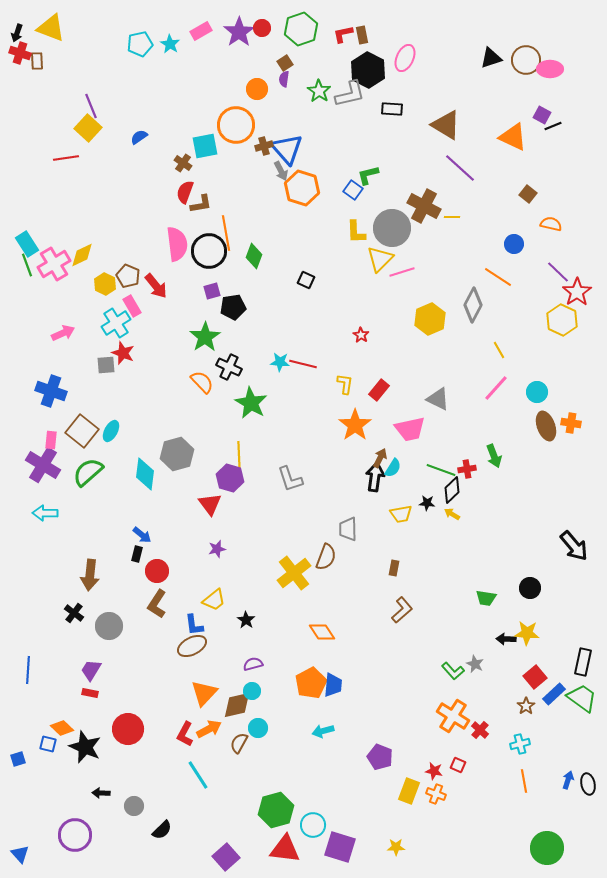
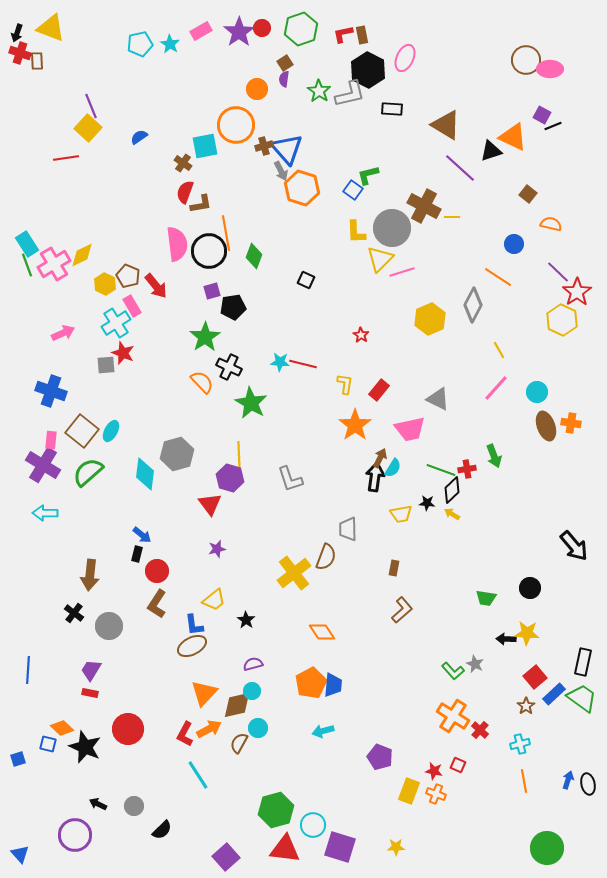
black triangle at (491, 58): moved 93 px down
black arrow at (101, 793): moved 3 px left, 11 px down; rotated 24 degrees clockwise
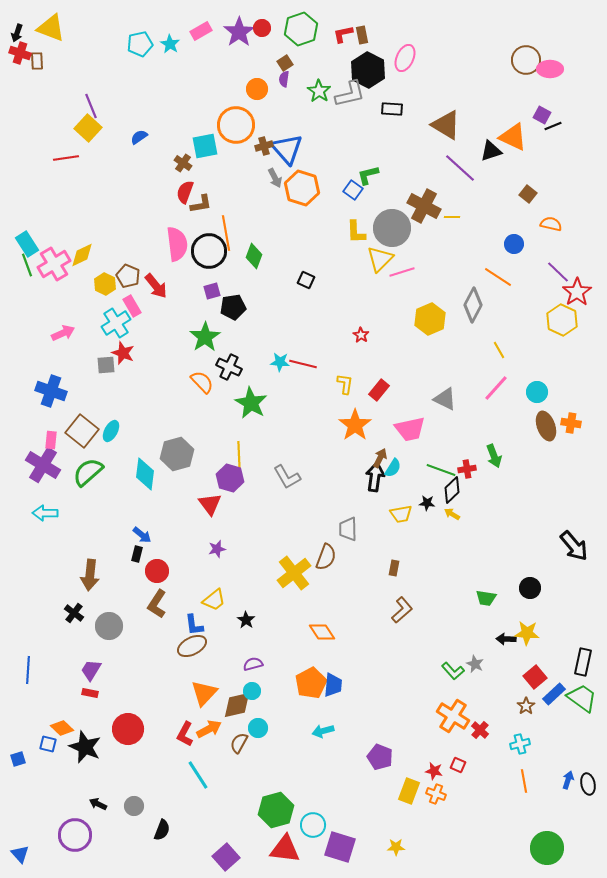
gray arrow at (281, 171): moved 6 px left, 7 px down
gray triangle at (438, 399): moved 7 px right
gray L-shape at (290, 479): moved 3 px left, 2 px up; rotated 12 degrees counterclockwise
black semicircle at (162, 830): rotated 25 degrees counterclockwise
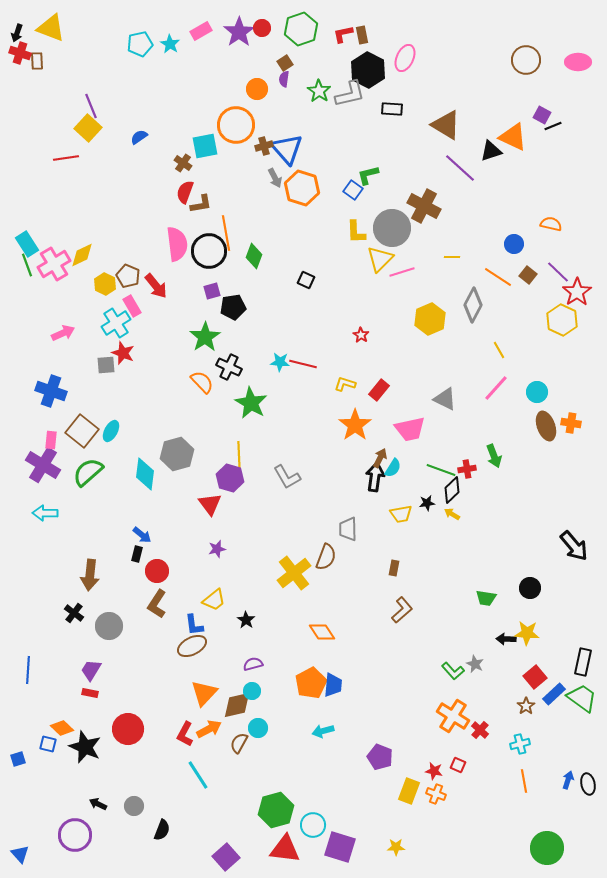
pink ellipse at (550, 69): moved 28 px right, 7 px up
brown square at (528, 194): moved 81 px down
yellow line at (452, 217): moved 40 px down
yellow L-shape at (345, 384): rotated 80 degrees counterclockwise
black star at (427, 503): rotated 14 degrees counterclockwise
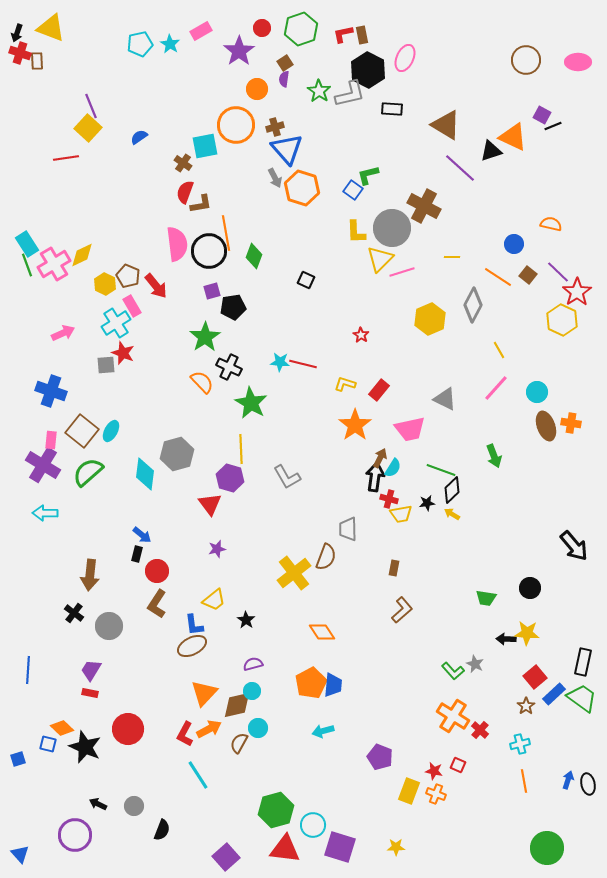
purple star at (239, 32): moved 19 px down
brown cross at (264, 146): moved 11 px right, 19 px up
yellow line at (239, 456): moved 2 px right, 7 px up
red cross at (467, 469): moved 78 px left, 30 px down; rotated 24 degrees clockwise
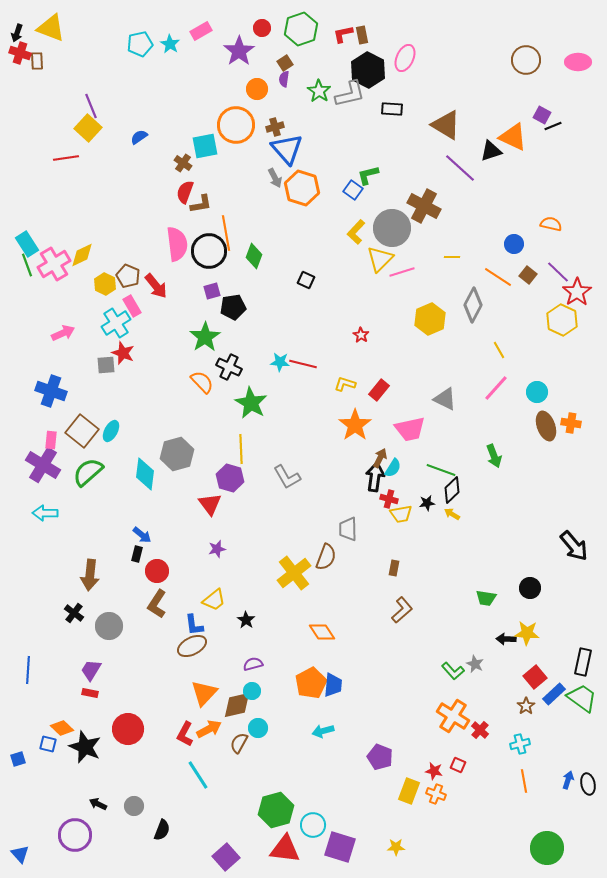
yellow L-shape at (356, 232): rotated 45 degrees clockwise
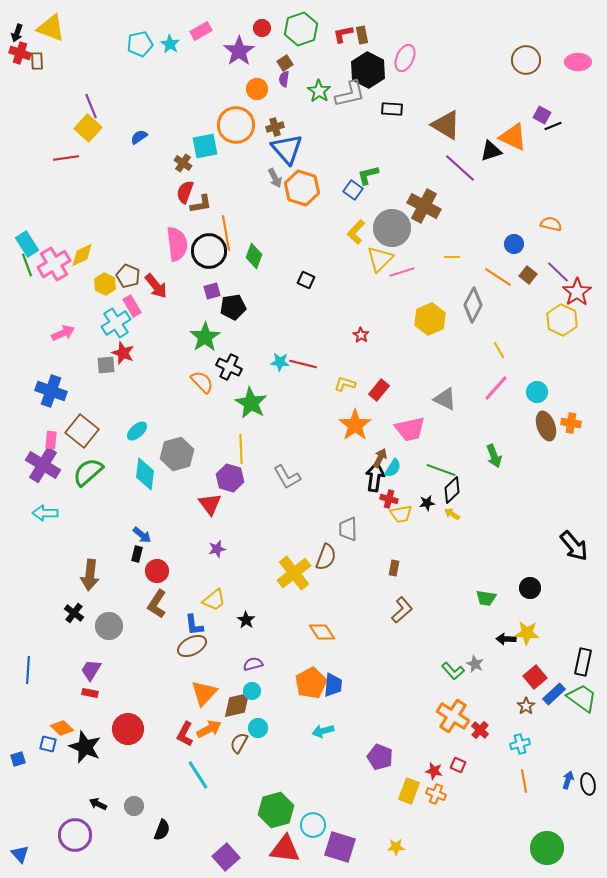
cyan ellipse at (111, 431): moved 26 px right; rotated 20 degrees clockwise
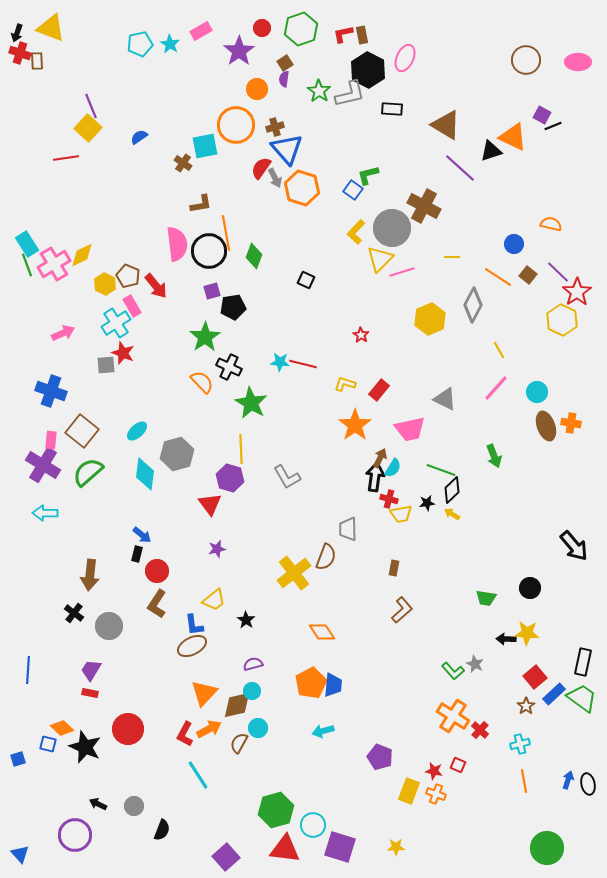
red semicircle at (185, 192): moved 76 px right, 24 px up; rotated 15 degrees clockwise
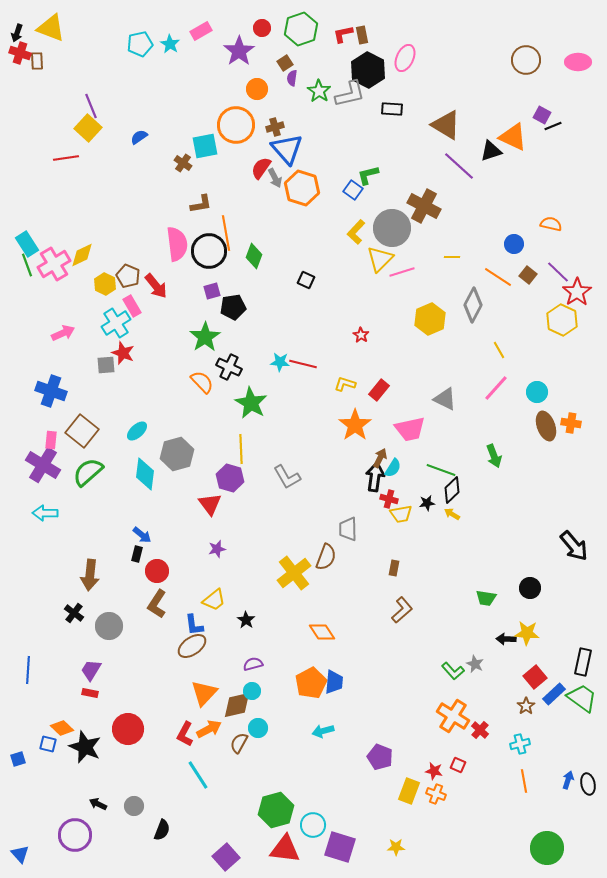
purple semicircle at (284, 79): moved 8 px right, 1 px up
purple line at (460, 168): moved 1 px left, 2 px up
brown ellipse at (192, 646): rotated 8 degrees counterclockwise
blue trapezoid at (333, 685): moved 1 px right, 3 px up
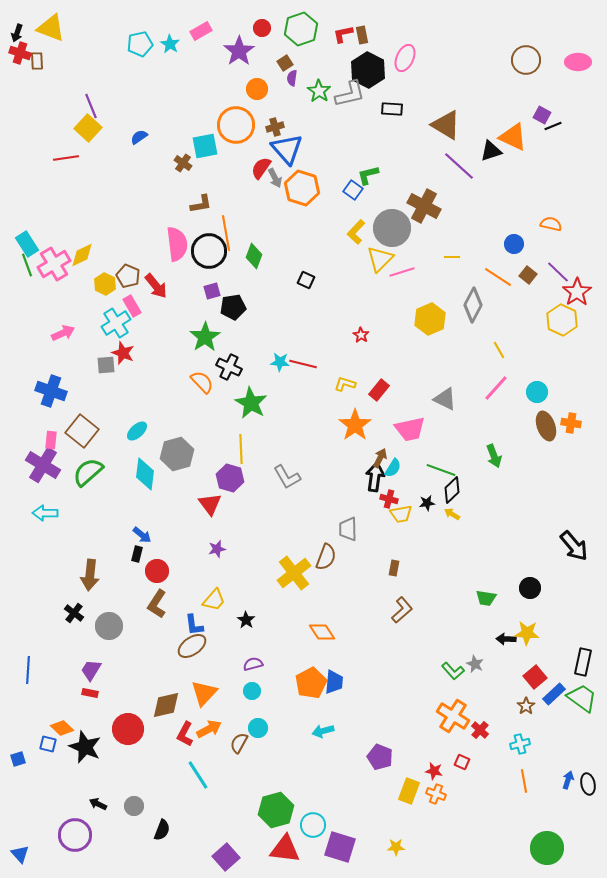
yellow trapezoid at (214, 600): rotated 10 degrees counterclockwise
brown diamond at (237, 705): moved 71 px left
red square at (458, 765): moved 4 px right, 3 px up
